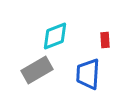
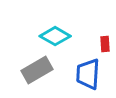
cyan diamond: rotated 52 degrees clockwise
red rectangle: moved 4 px down
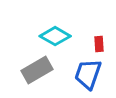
red rectangle: moved 6 px left
blue trapezoid: rotated 16 degrees clockwise
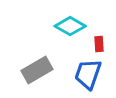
cyan diamond: moved 15 px right, 10 px up
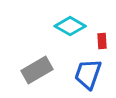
red rectangle: moved 3 px right, 3 px up
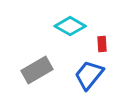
red rectangle: moved 3 px down
blue trapezoid: moved 1 px right, 1 px down; rotated 20 degrees clockwise
